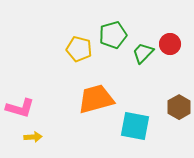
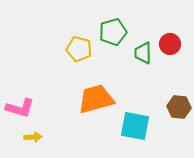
green pentagon: moved 3 px up
green trapezoid: rotated 45 degrees counterclockwise
brown hexagon: rotated 25 degrees counterclockwise
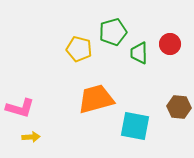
green trapezoid: moved 4 px left
yellow arrow: moved 2 px left
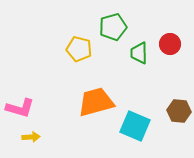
green pentagon: moved 5 px up
orange trapezoid: moved 3 px down
brown hexagon: moved 4 px down
cyan square: rotated 12 degrees clockwise
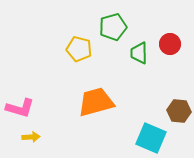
cyan square: moved 16 px right, 12 px down
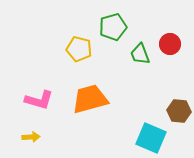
green trapezoid: moved 1 px right, 1 px down; rotated 20 degrees counterclockwise
orange trapezoid: moved 6 px left, 3 px up
pink L-shape: moved 19 px right, 8 px up
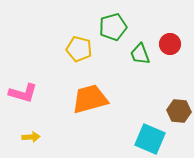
pink L-shape: moved 16 px left, 7 px up
cyan square: moved 1 px left, 1 px down
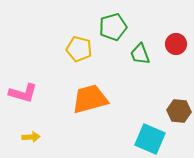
red circle: moved 6 px right
